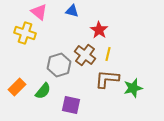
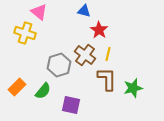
blue triangle: moved 12 px right
brown L-shape: rotated 85 degrees clockwise
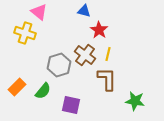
green star: moved 2 px right, 13 px down; rotated 24 degrees clockwise
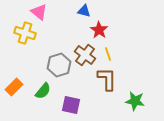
yellow line: rotated 32 degrees counterclockwise
orange rectangle: moved 3 px left
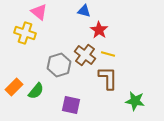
yellow line: rotated 56 degrees counterclockwise
brown L-shape: moved 1 px right, 1 px up
green semicircle: moved 7 px left
